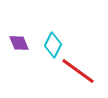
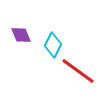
purple diamond: moved 2 px right, 8 px up
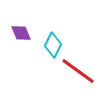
purple diamond: moved 2 px up
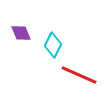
red line: moved 1 px right, 4 px down; rotated 12 degrees counterclockwise
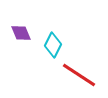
red line: rotated 9 degrees clockwise
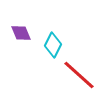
red line: rotated 9 degrees clockwise
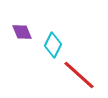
purple diamond: moved 1 px right, 1 px up
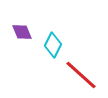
red line: moved 2 px right
